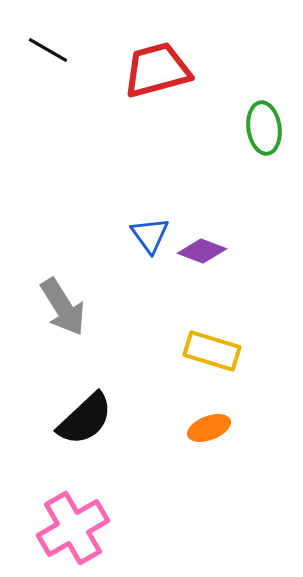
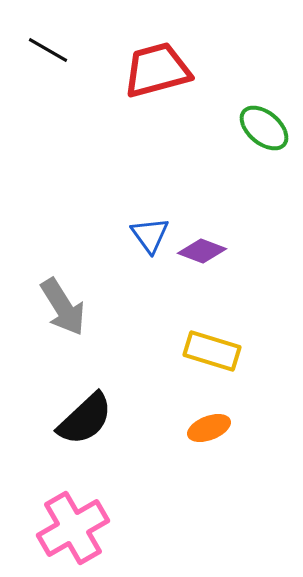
green ellipse: rotated 42 degrees counterclockwise
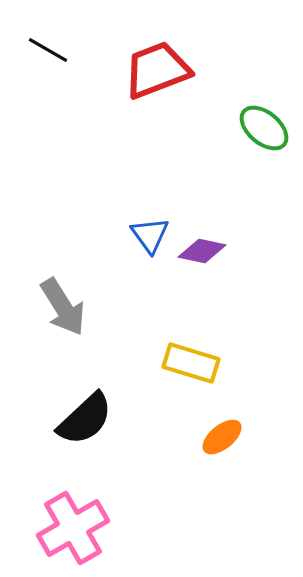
red trapezoid: rotated 6 degrees counterclockwise
purple diamond: rotated 9 degrees counterclockwise
yellow rectangle: moved 21 px left, 12 px down
orange ellipse: moved 13 px right, 9 px down; rotated 18 degrees counterclockwise
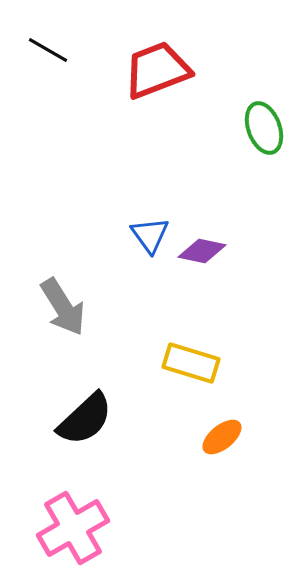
green ellipse: rotated 30 degrees clockwise
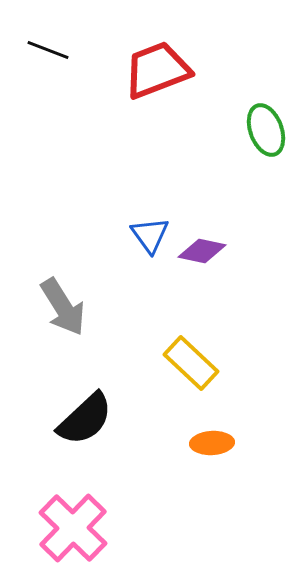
black line: rotated 9 degrees counterclockwise
green ellipse: moved 2 px right, 2 px down
yellow rectangle: rotated 26 degrees clockwise
orange ellipse: moved 10 px left, 6 px down; rotated 36 degrees clockwise
pink cross: rotated 16 degrees counterclockwise
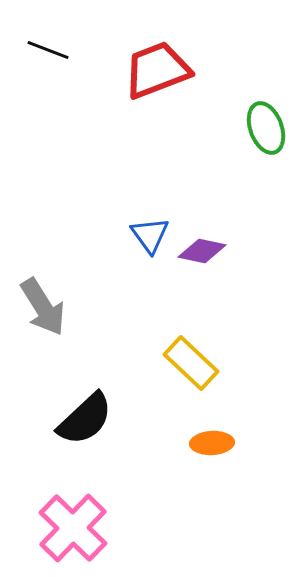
green ellipse: moved 2 px up
gray arrow: moved 20 px left
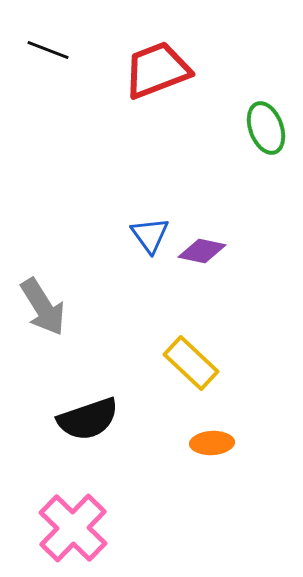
black semicircle: moved 3 px right; rotated 24 degrees clockwise
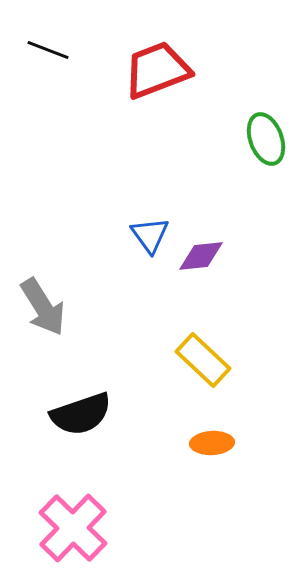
green ellipse: moved 11 px down
purple diamond: moved 1 px left, 5 px down; rotated 18 degrees counterclockwise
yellow rectangle: moved 12 px right, 3 px up
black semicircle: moved 7 px left, 5 px up
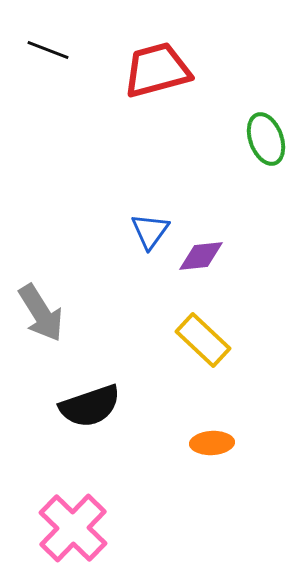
red trapezoid: rotated 6 degrees clockwise
blue triangle: moved 4 px up; rotated 12 degrees clockwise
gray arrow: moved 2 px left, 6 px down
yellow rectangle: moved 20 px up
black semicircle: moved 9 px right, 8 px up
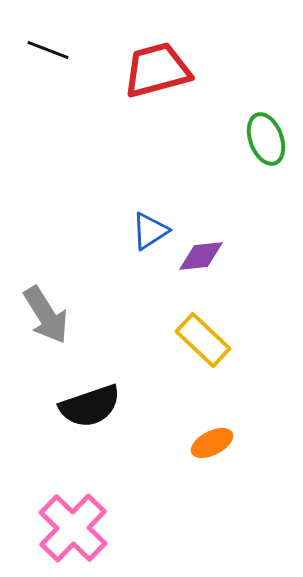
blue triangle: rotated 21 degrees clockwise
gray arrow: moved 5 px right, 2 px down
orange ellipse: rotated 24 degrees counterclockwise
